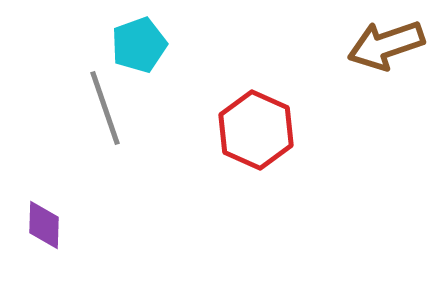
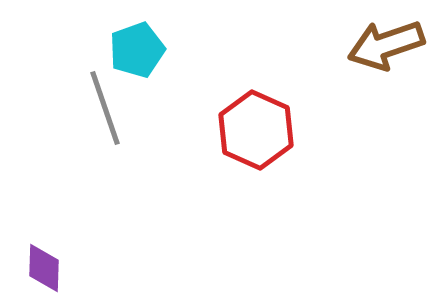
cyan pentagon: moved 2 px left, 5 px down
purple diamond: moved 43 px down
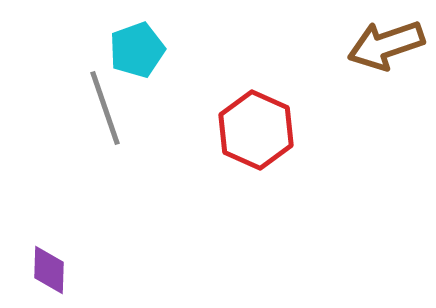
purple diamond: moved 5 px right, 2 px down
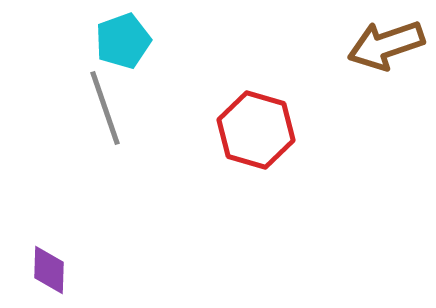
cyan pentagon: moved 14 px left, 9 px up
red hexagon: rotated 8 degrees counterclockwise
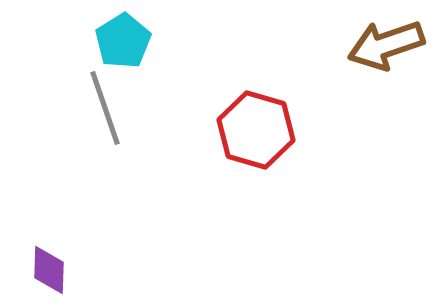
cyan pentagon: rotated 12 degrees counterclockwise
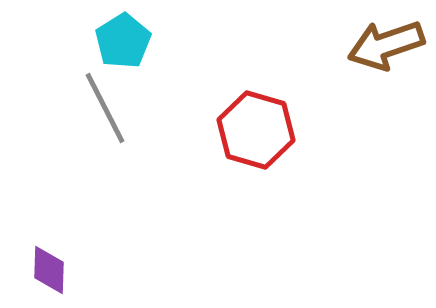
gray line: rotated 8 degrees counterclockwise
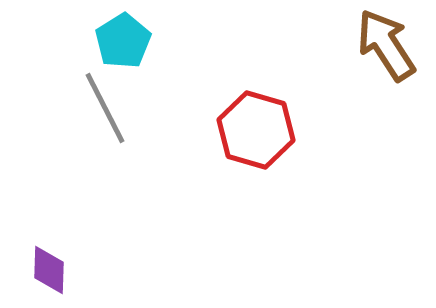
brown arrow: rotated 76 degrees clockwise
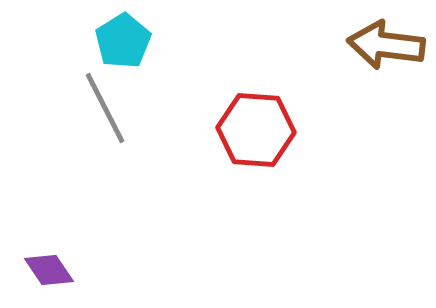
brown arrow: rotated 50 degrees counterclockwise
red hexagon: rotated 12 degrees counterclockwise
purple diamond: rotated 36 degrees counterclockwise
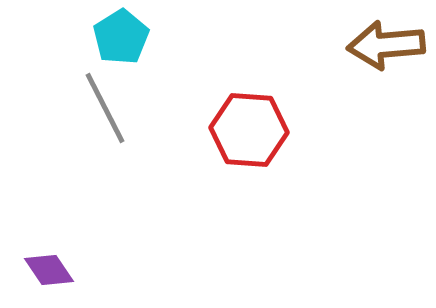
cyan pentagon: moved 2 px left, 4 px up
brown arrow: rotated 12 degrees counterclockwise
red hexagon: moved 7 px left
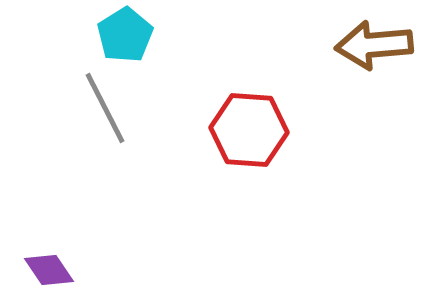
cyan pentagon: moved 4 px right, 2 px up
brown arrow: moved 12 px left
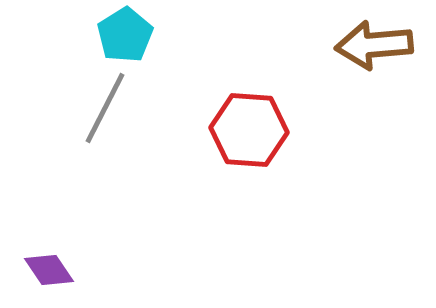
gray line: rotated 54 degrees clockwise
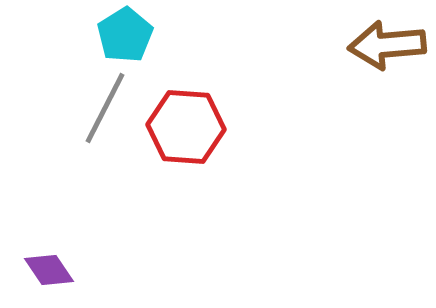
brown arrow: moved 13 px right
red hexagon: moved 63 px left, 3 px up
